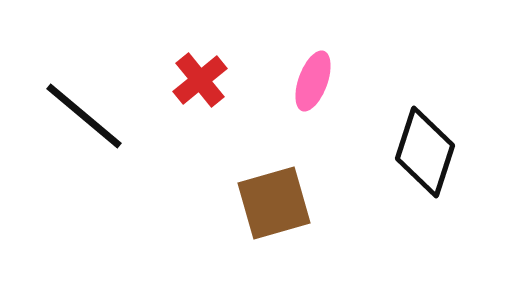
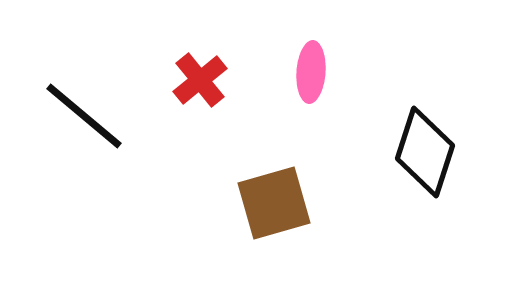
pink ellipse: moved 2 px left, 9 px up; rotated 16 degrees counterclockwise
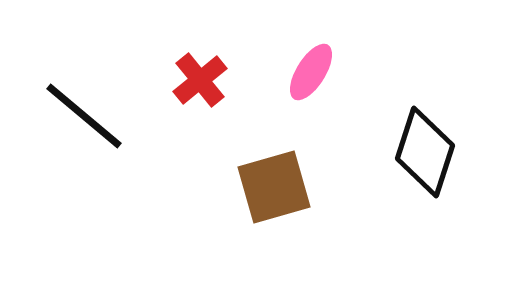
pink ellipse: rotated 28 degrees clockwise
brown square: moved 16 px up
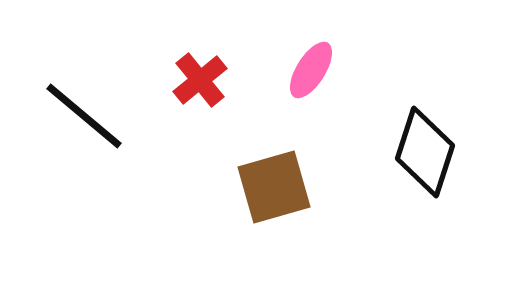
pink ellipse: moved 2 px up
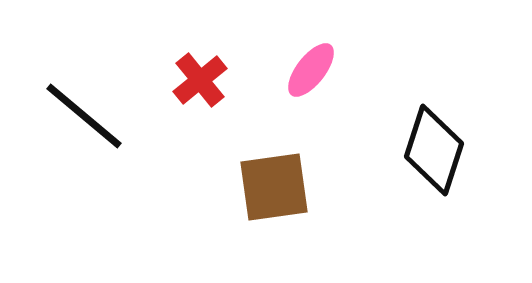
pink ellipse: rotated 6 degrees clockwise
black diamond: moved 9 px right, 2 px up
brown square: rotated 8 degrees clockwise
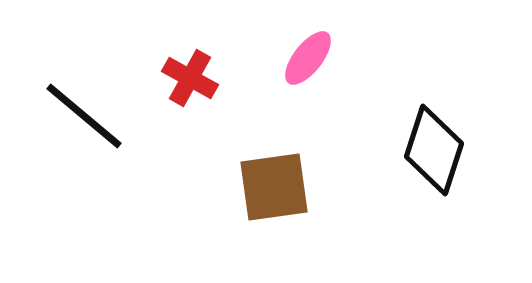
pink ellipse: moved 3 px left, 12 px up
red cross: moved 10 px left, 2 px up; rotated 22 degrees counterclockwise
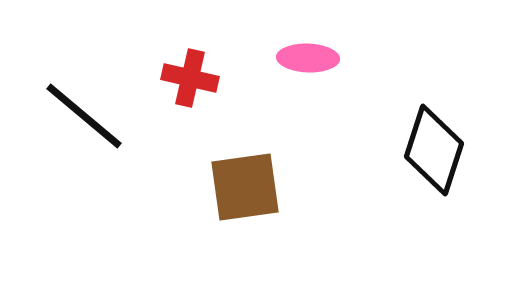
pink ellipse: rotated 54 degrees clockwise
red cross: rotated 16 degrees counterclockwise
brown square: moved 29 px left
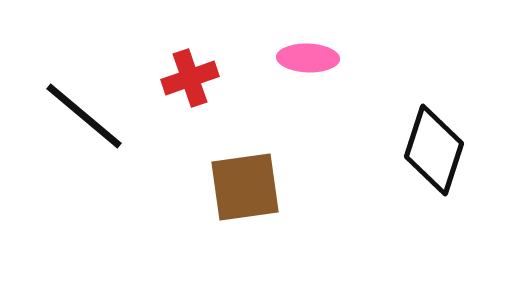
red cross: rotated 32 degrees counterclockwise
